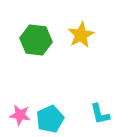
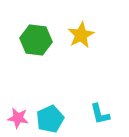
pink star: moved 2 px left, 3 px down
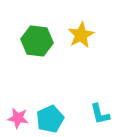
green hexagon: moved 1 px right, 1 px down
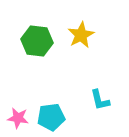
cyan L-shape: moved 14 px up
cyan pentagon: moved 1 px right, 2 px up; rotated 16 degrees clockwise
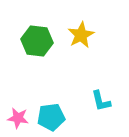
cyan L-shape: moved 1 px right, 1 px down
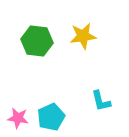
yellow star: moved 2 px right, 1 px down; rotated 20 degrees clockwise
cyan pentagon: rotated 16 degrees counterclockwise
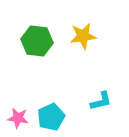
cyan L-shape: rotated 90 degrees counterclockwise
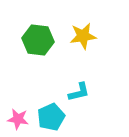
green hexagon: moved 1 px right, 1 px up
cyan L-shape: moved 22 px left, 9 px up
pink star: moved 1 px down
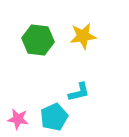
cyan pentagon: moved 3 px right
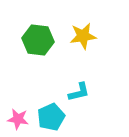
cyan pentagon: moved 3 px left
